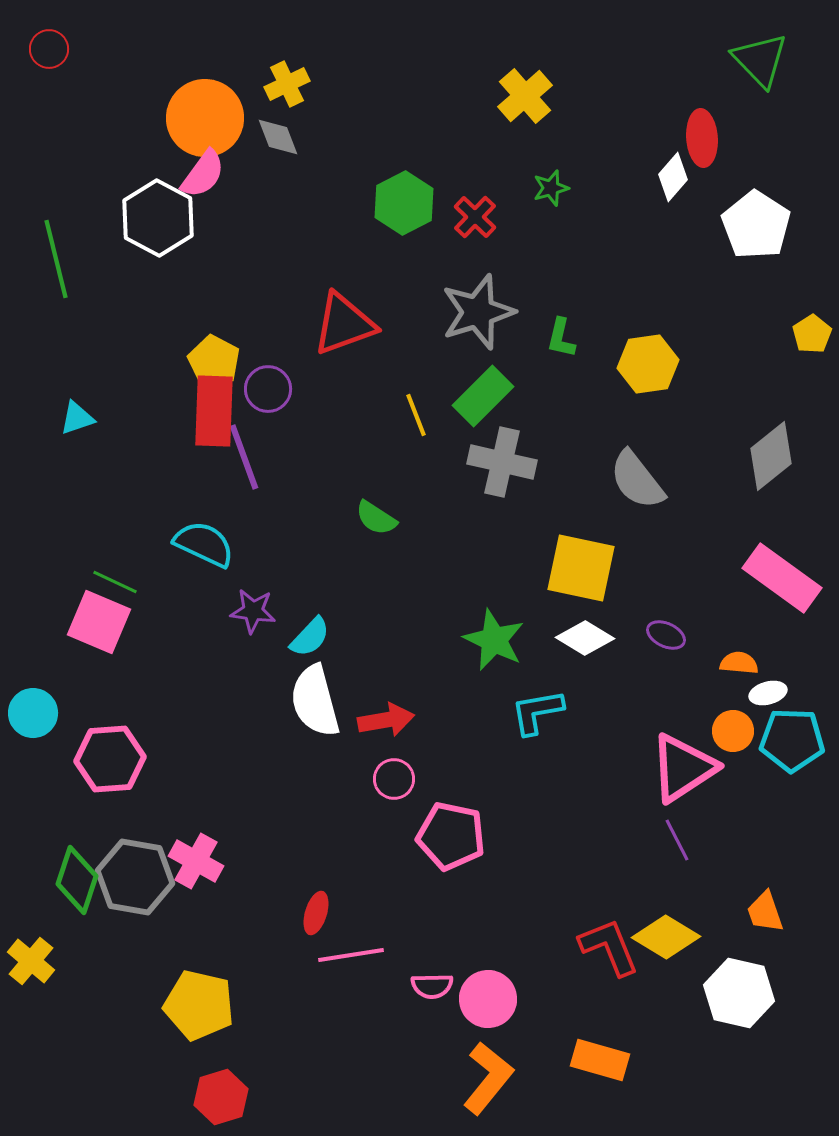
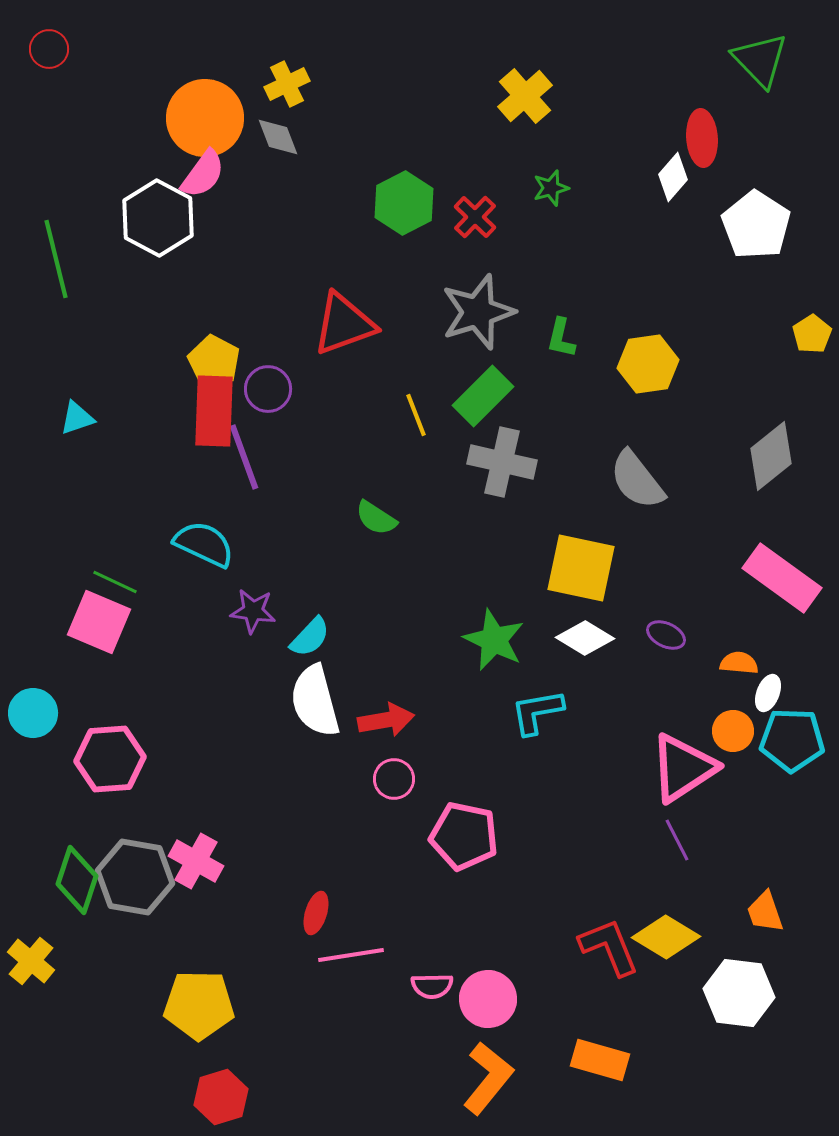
white ellipse at (768, 693): rotated 54 degrees counterclockwise
pink pentagon at (451, 836): moved 13 px right
white hexagon at (739, 993): rotated 6 degrees counterclockwise
yellow pentagon at (199, 1005): rotated 12 degrees counterclockwise
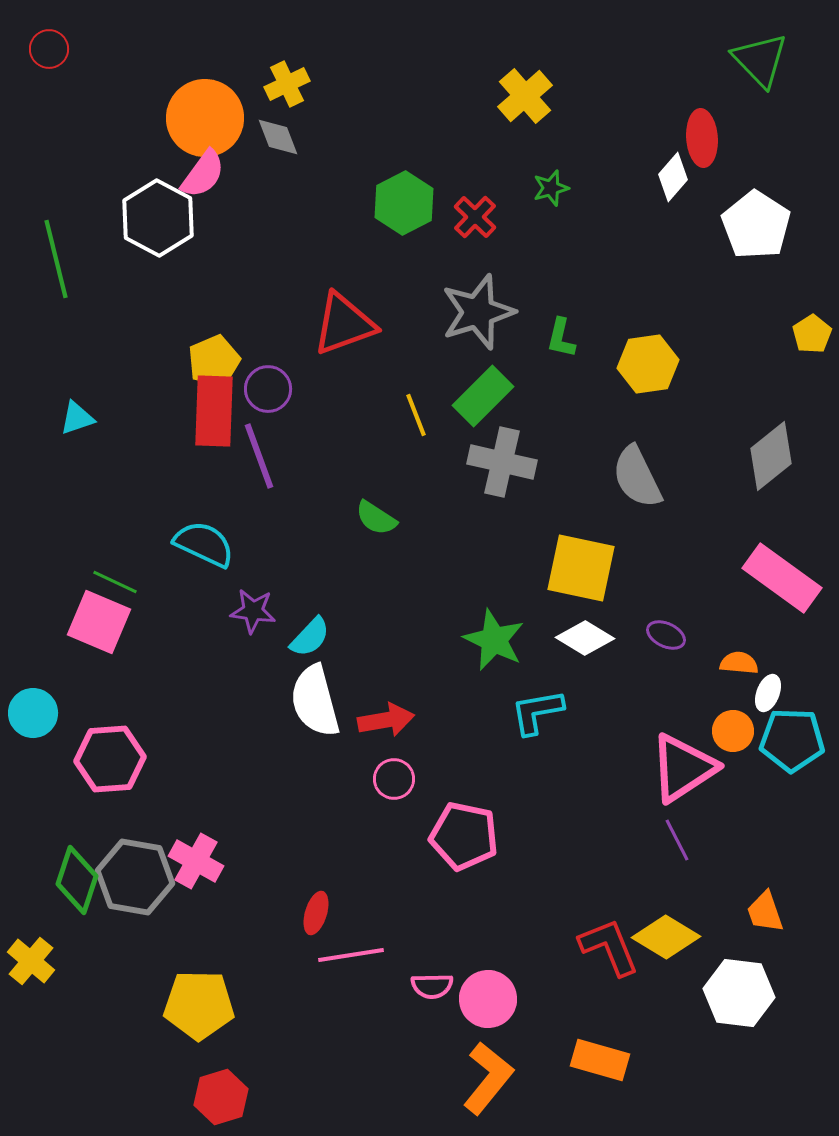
yellow pentagon at (214, 361): rotated 21 degrees clockwise
purple line at (244, 457): moved 15 px right, 1 px up
gray semicircle at (637, 480): moved 3 px up; rotated 12 degrees clockwise
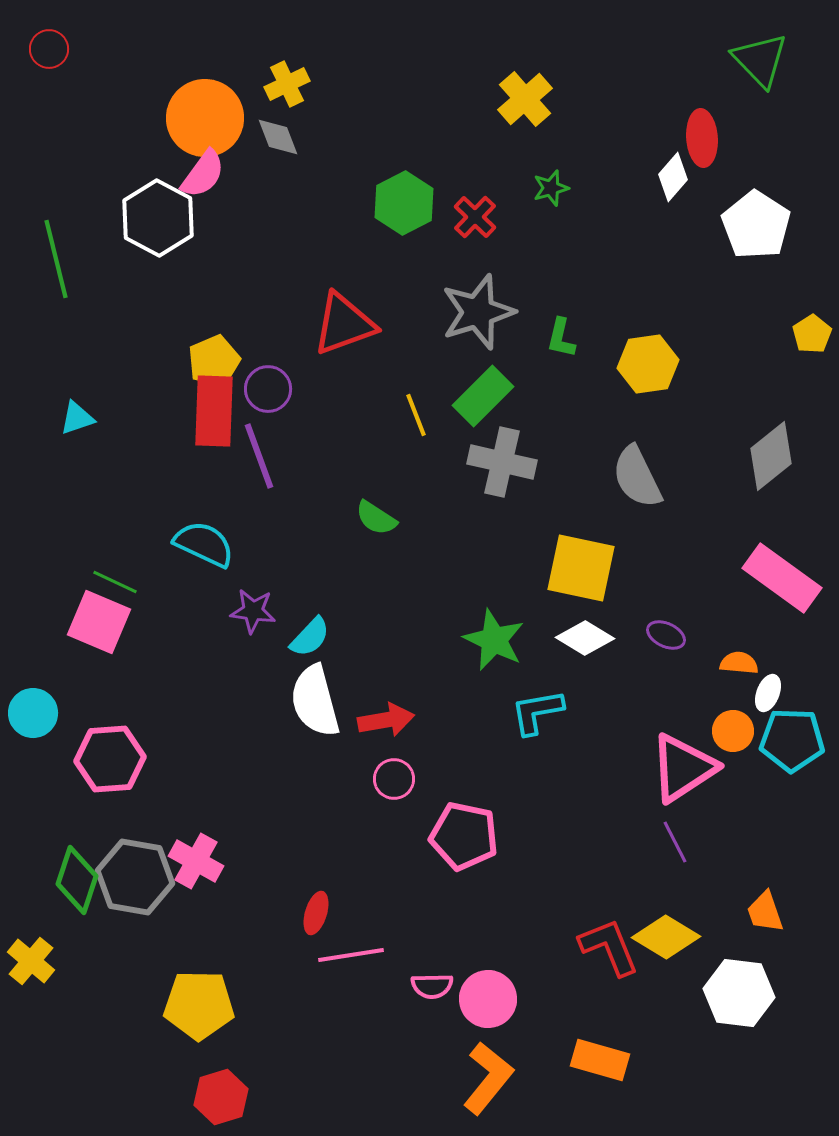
yellow cross at (525, 96): moved 3 px down
purple line at (677, 840): moved 2 px left, 2 px down
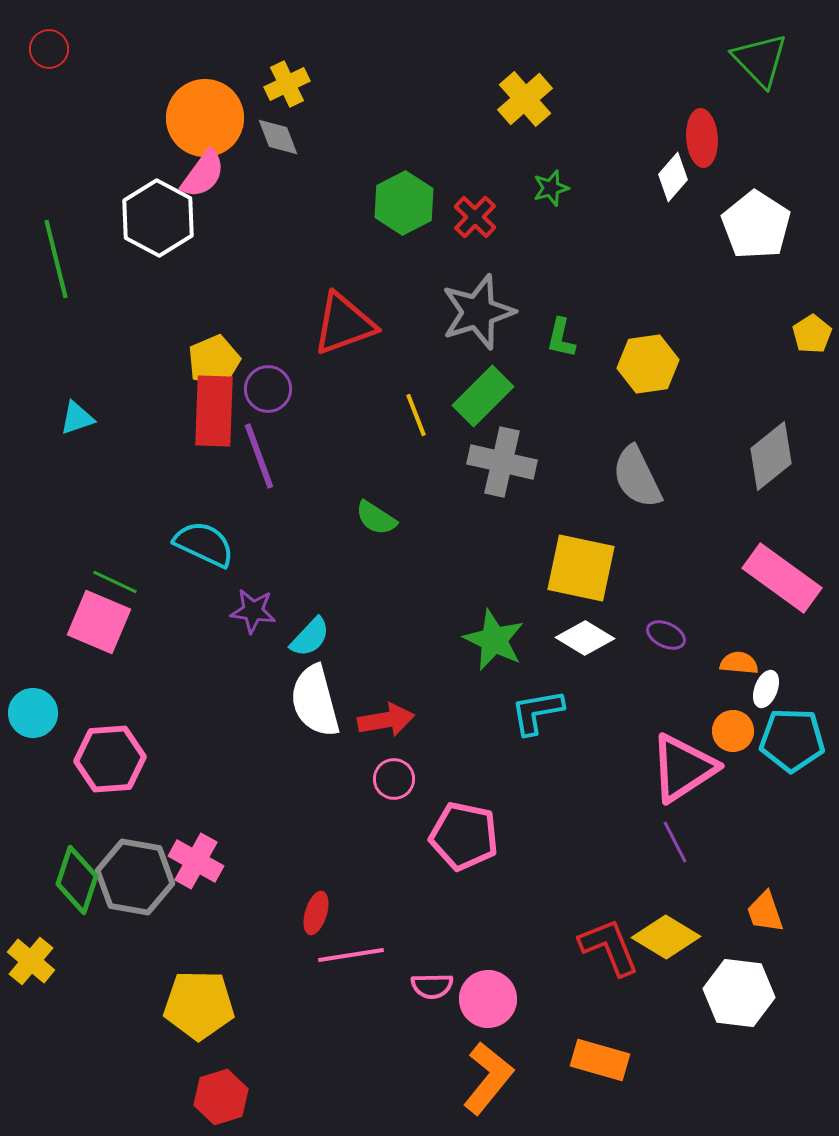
white ellipse at (768, 693): moved 2 px left, 4 px up
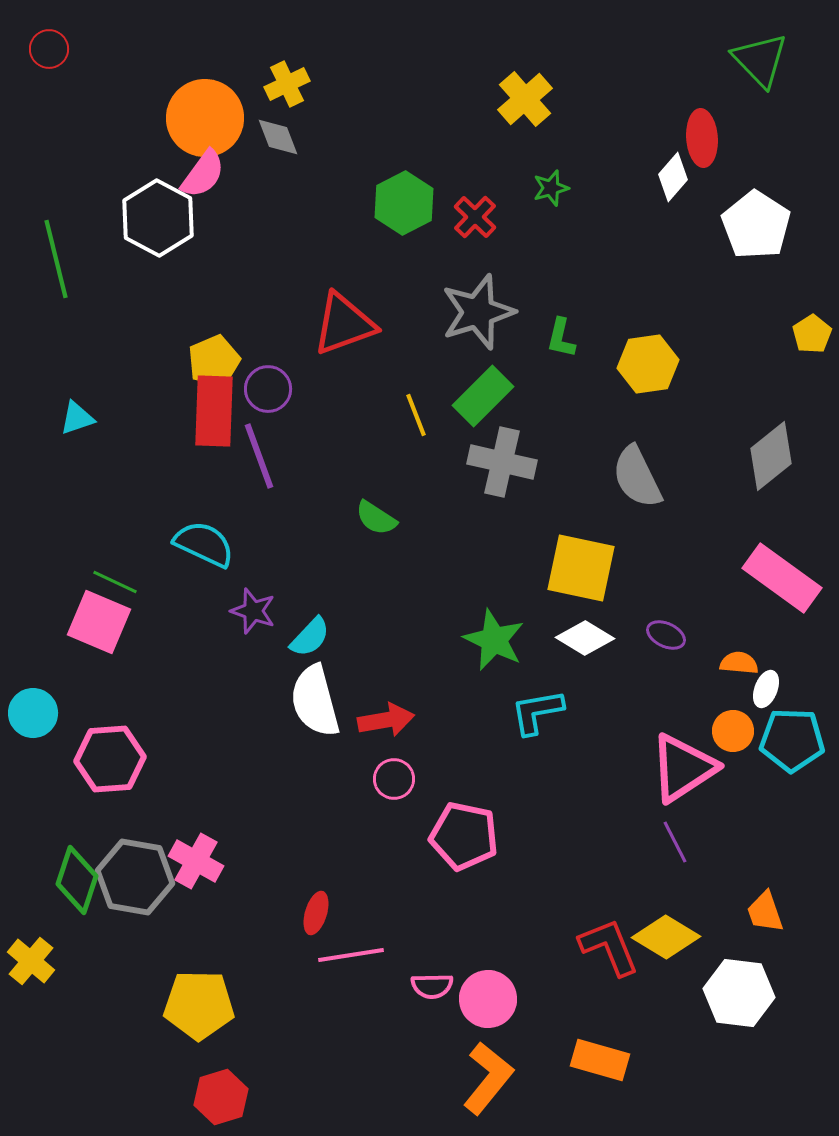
purple star at (253, 611): rotated 12 degrees clockwise
